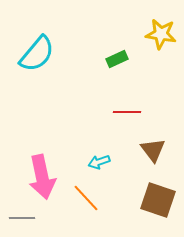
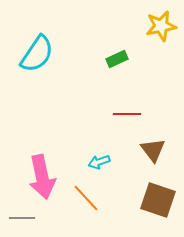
yellow star: moved 8 px up; rotated 20 degrees counterclockwise
cyan semicircle: rotated 6 degrees counterclockwise
red line: moved 2 px down
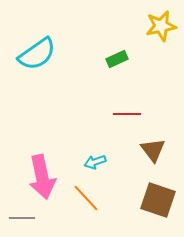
cyan semicircle: rotated 21 degrees clockwise
cyan arrow: moved 4 px left
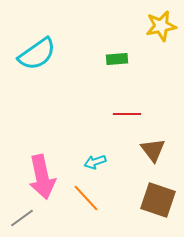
green rectangle: rotated 20 degrees clockwise
gray line: rotated 35 degrees counterclockwise
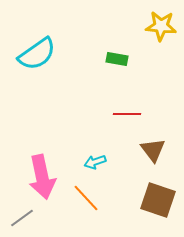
yellow star: rotated 16 degrees clockwise
green rectangle: rotated 15 degrees clockwise
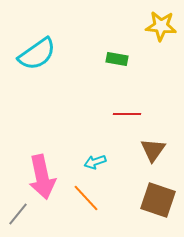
brown triangle: rotated 12 degrees clockwise
gray line: moved 4 px left, 4 px up; rotated 15 degrees counterclockwise
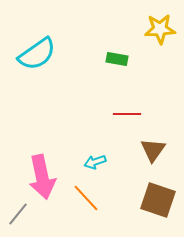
yellow star: moved 1 px left, 3 px down; rotated 8 degrees counterclockwise
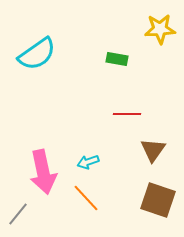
cyan arrow: moved 7 px left
pink arrow: moved 1 px right, 5 px up
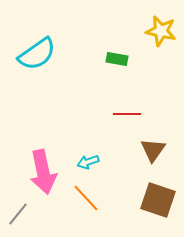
yellow star: moved 1 px right, 2 px down; rotated 16 degrees clockwise
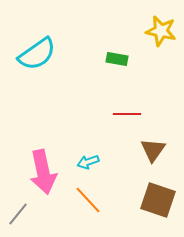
orange line: moved 2 px right, 2 px down
